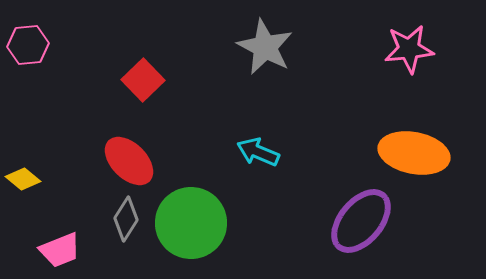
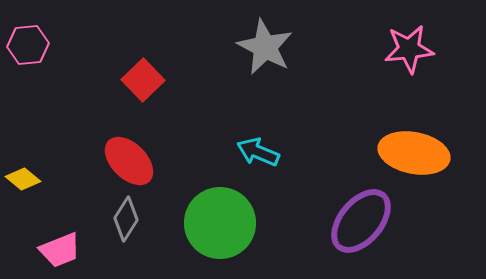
green circle: moved 29 px right
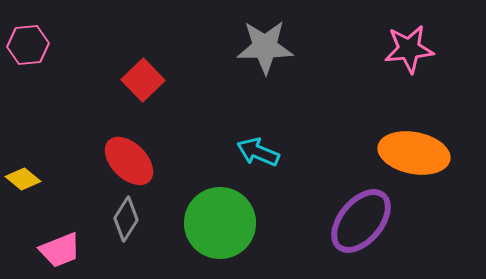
gray star: rotated 28 degrees counterclockwise
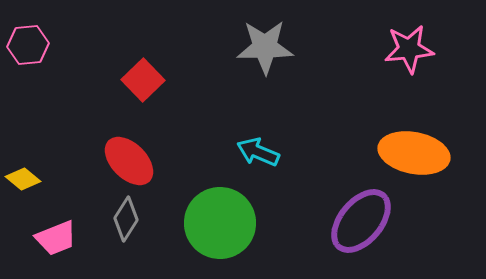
pink trapezoid: moved 4 px left, 12 px up
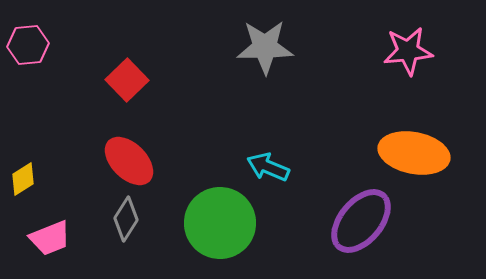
pink star: moved 1 px left, 2 px down
red square: moved 16 px left
cyan arrow: moved 10 px right, 15 px down
yellow diamond: rotated 72 degrees counterclockwise
pink trapezoid: moved 6 px left
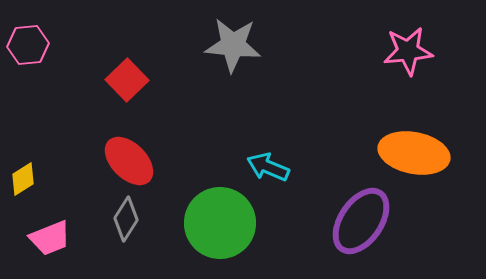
gray star: moved 32 px left, 2 px up; rotated 6 degrees clockwise
purple ellipse: rotated 6 degrees counterclockwise
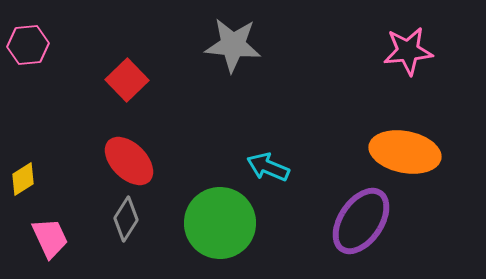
orange ellipse: moved 9 px left, 1 px up
pink trapezoid: rotated 93 degrees counterclockwise
